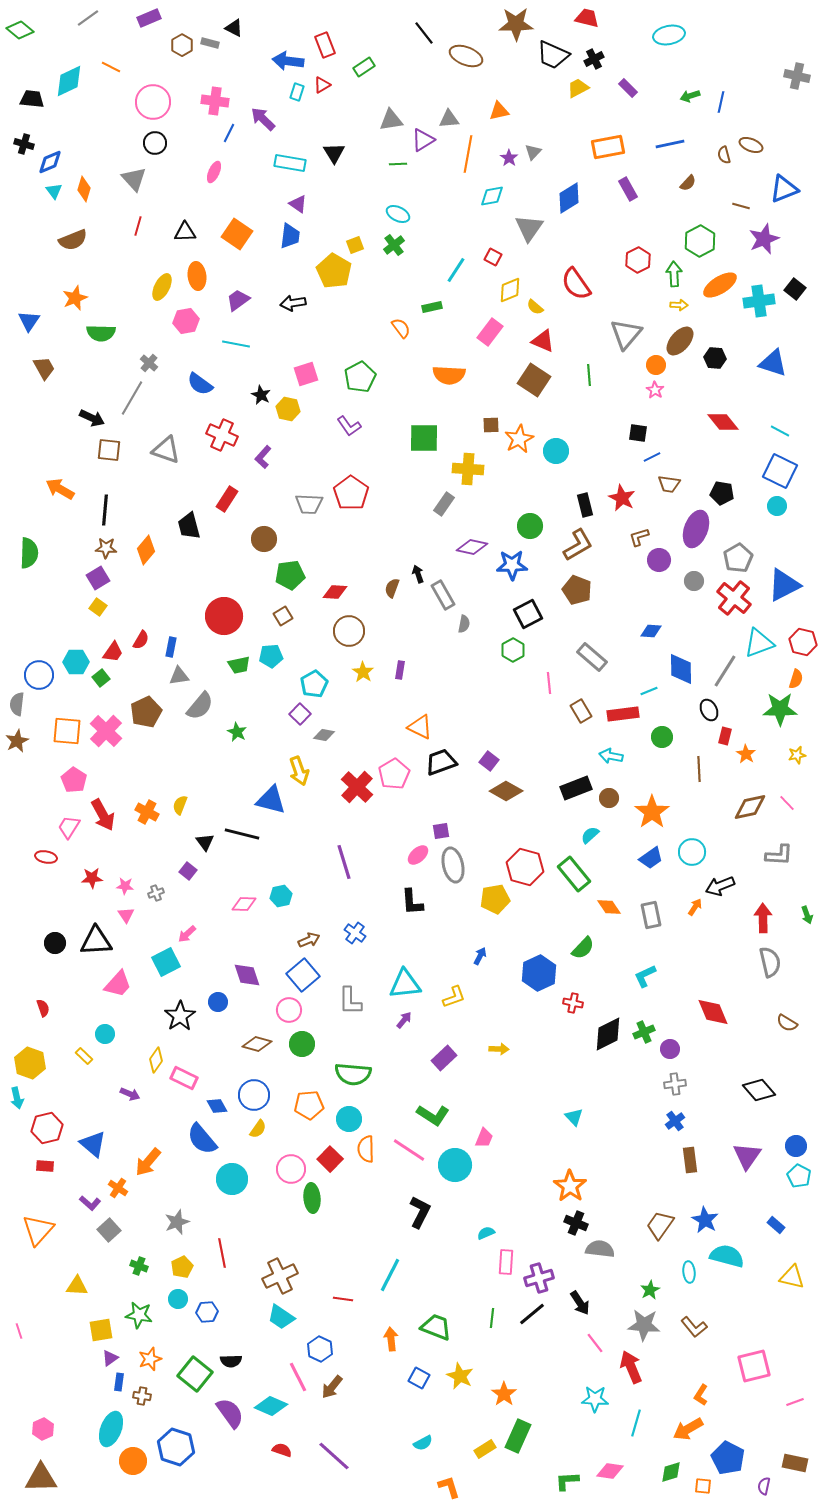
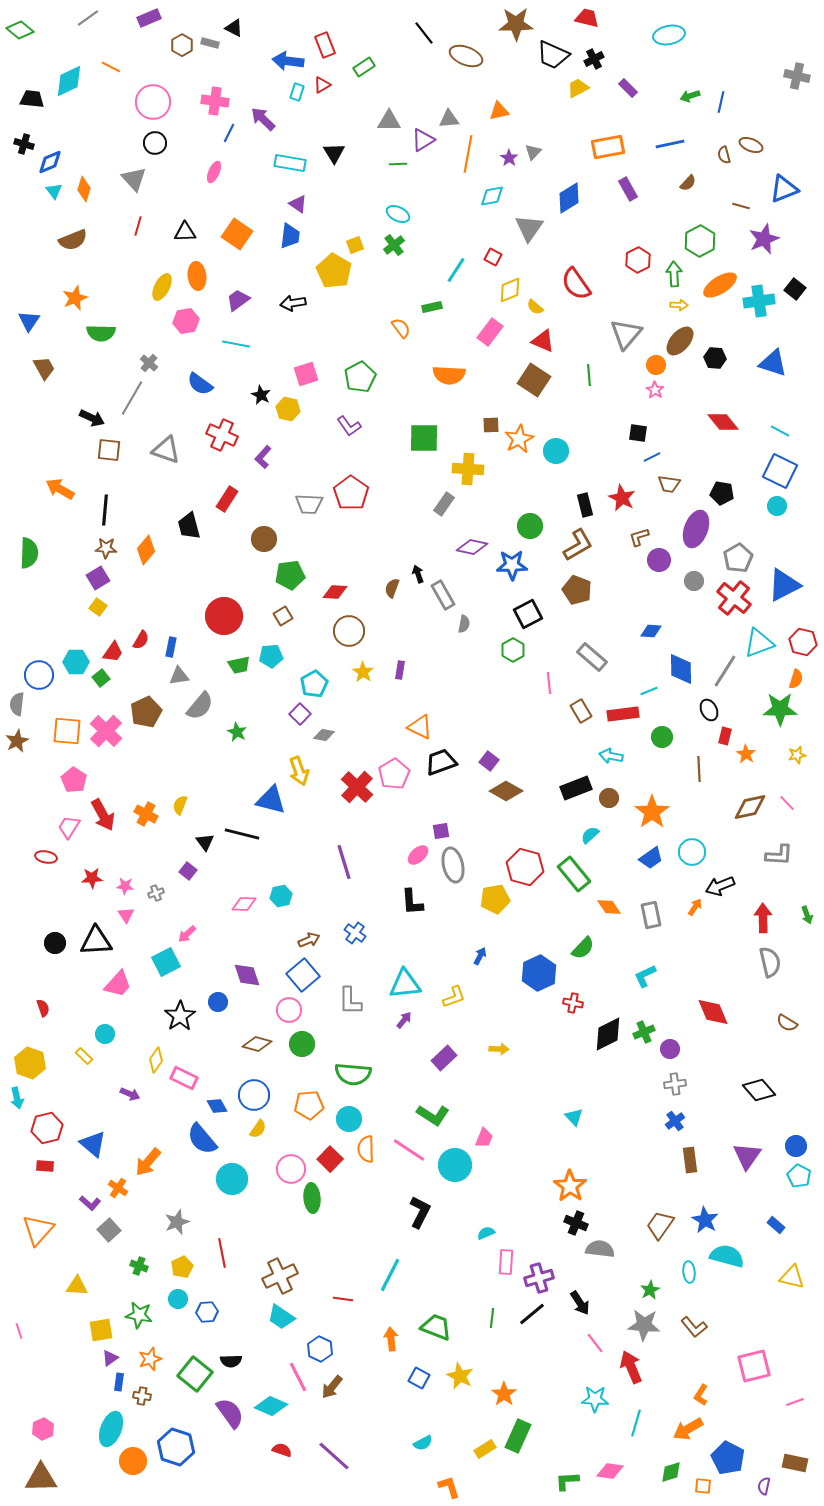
gray triangle at (391, 120): moved 2 px left, 1 px down; rotated 10 degrees clockwise
orange cross at (147, 812): moved 1 px left, 2 px down
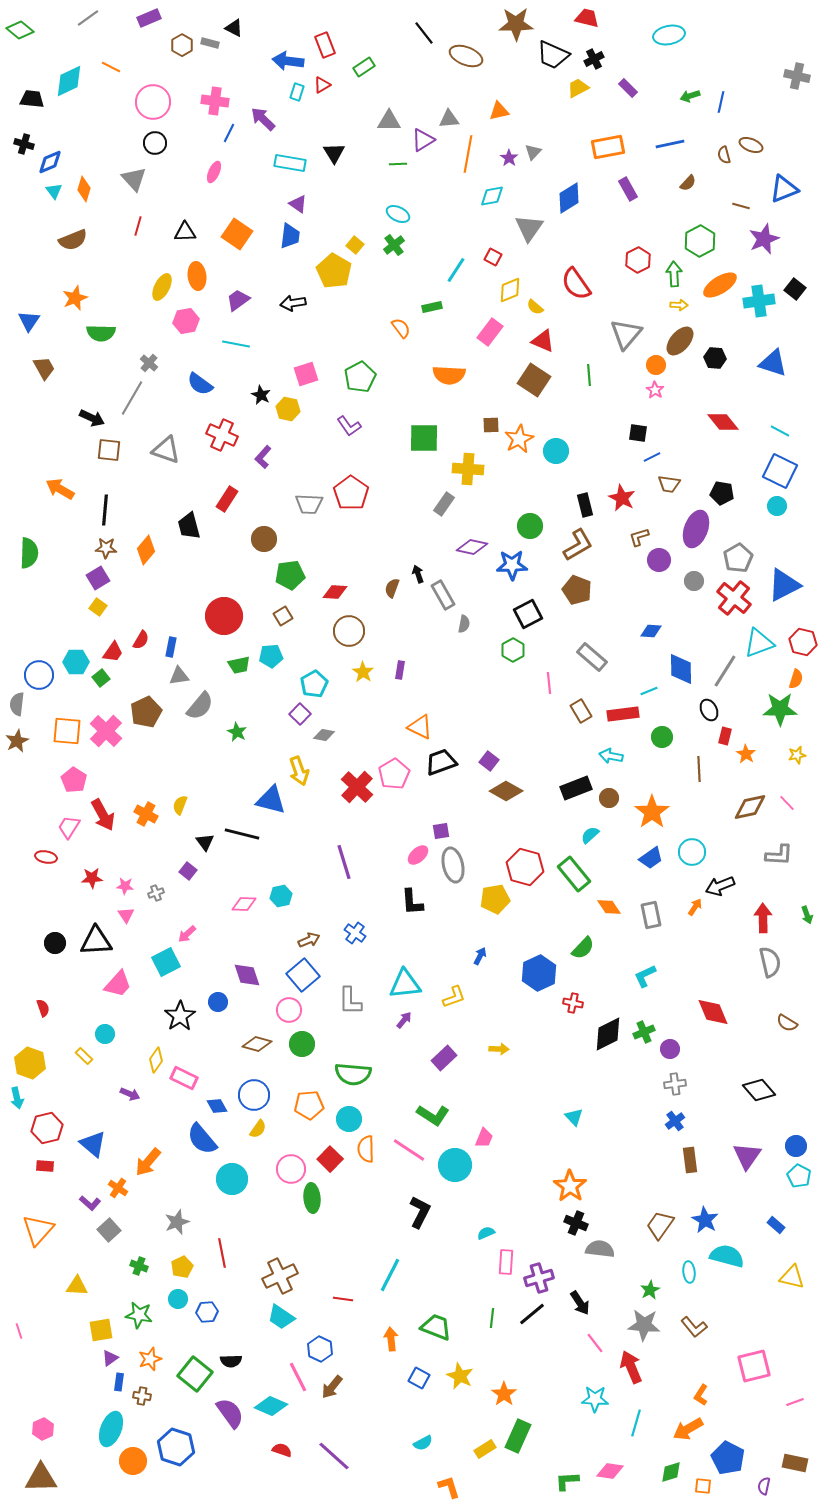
yellow square at (355, 245): rotated 30 degrees counterclockwise
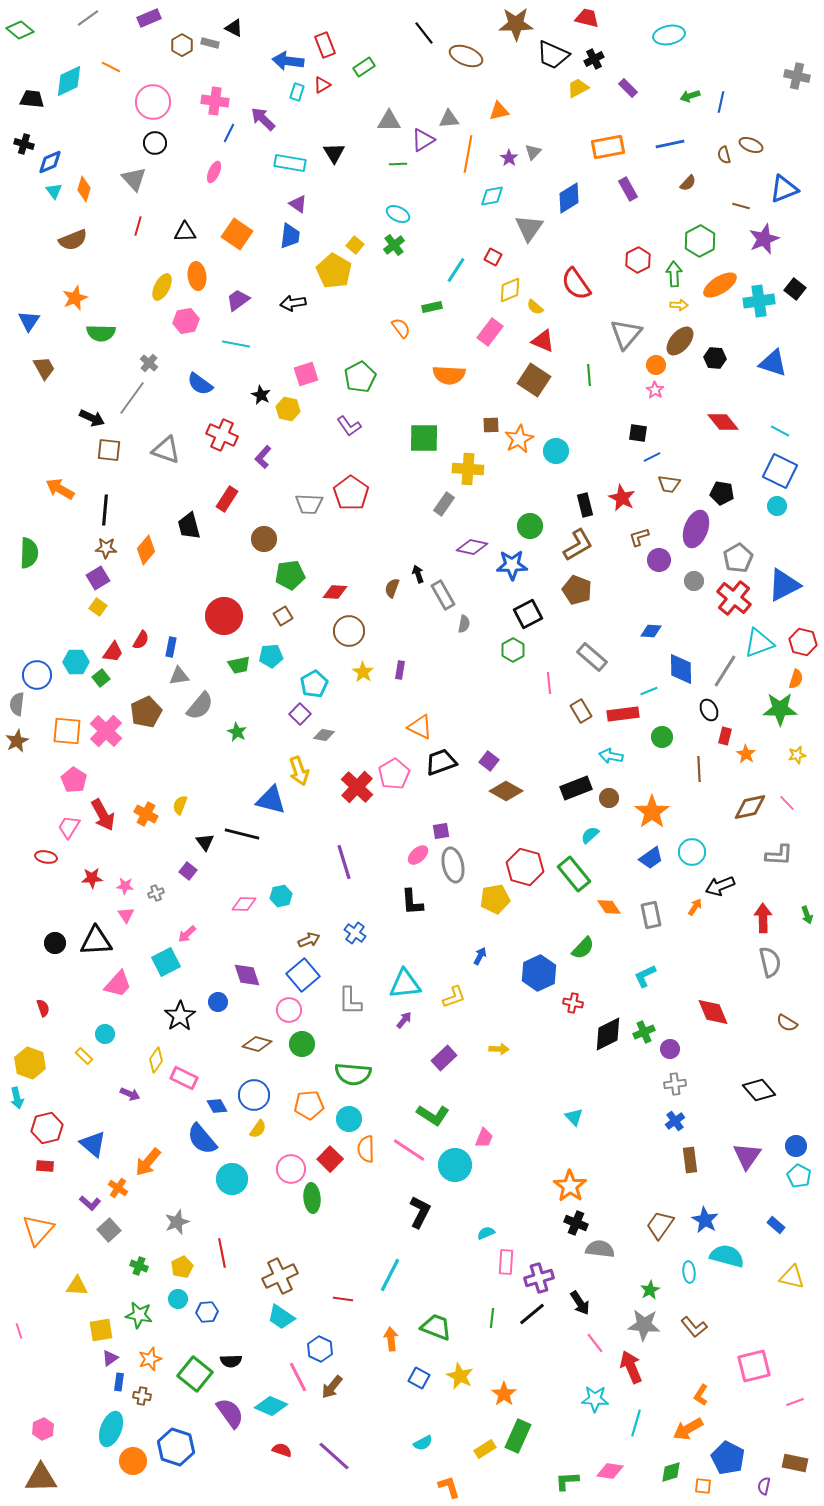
gray line at (132, 398): rotated 6 degrees clockwise
blue circle at (39, 675): moved 2 px left
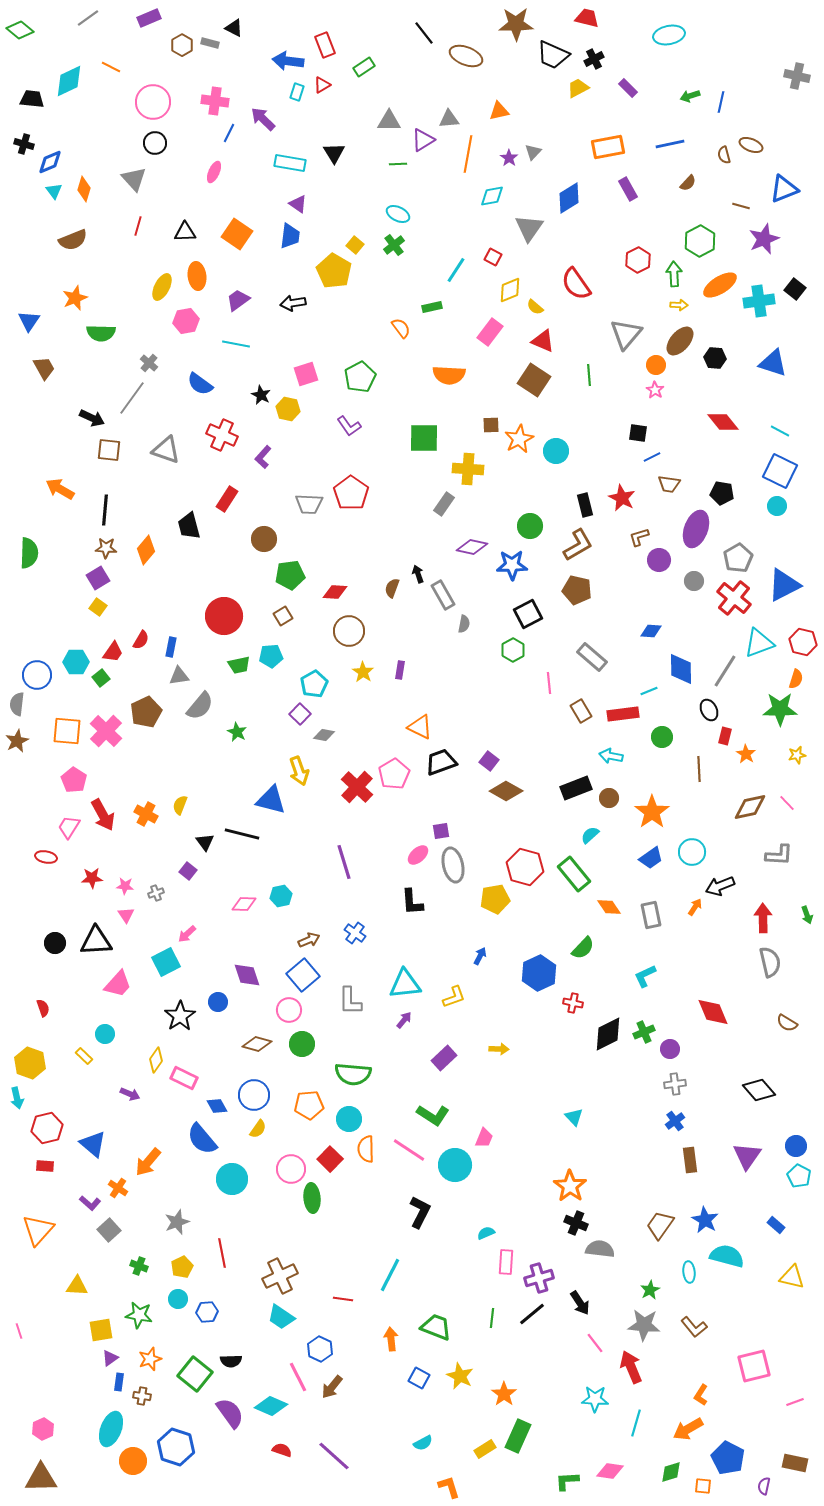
brown pentagon at (577, 590): rotated 8 degrees counterclockwise
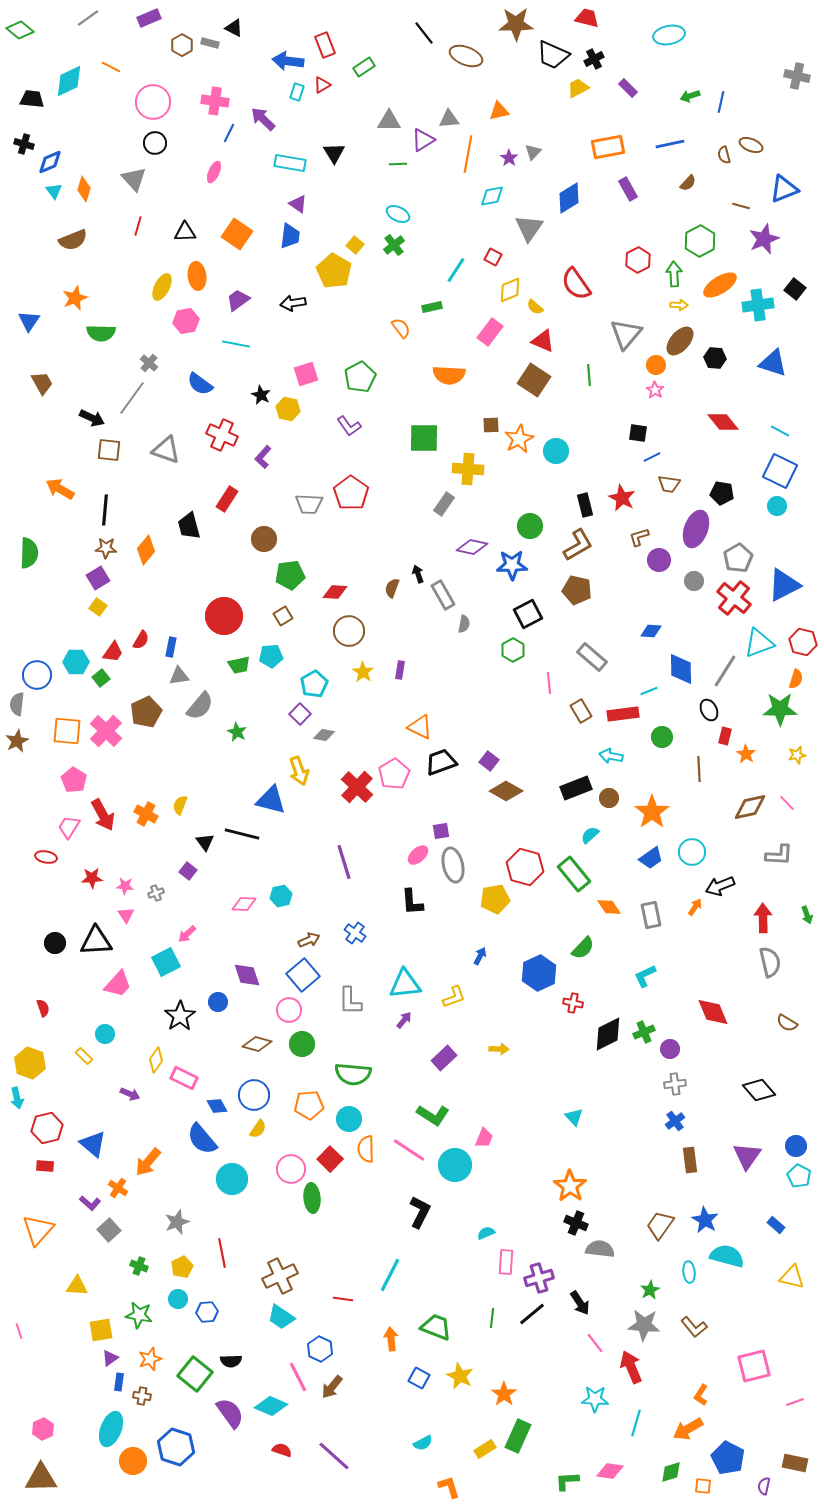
cyan cross at (759, 301): moved 1 px left, 4 px down
brown trapezoid at (44, 368): moved 2 px left, 15 px down
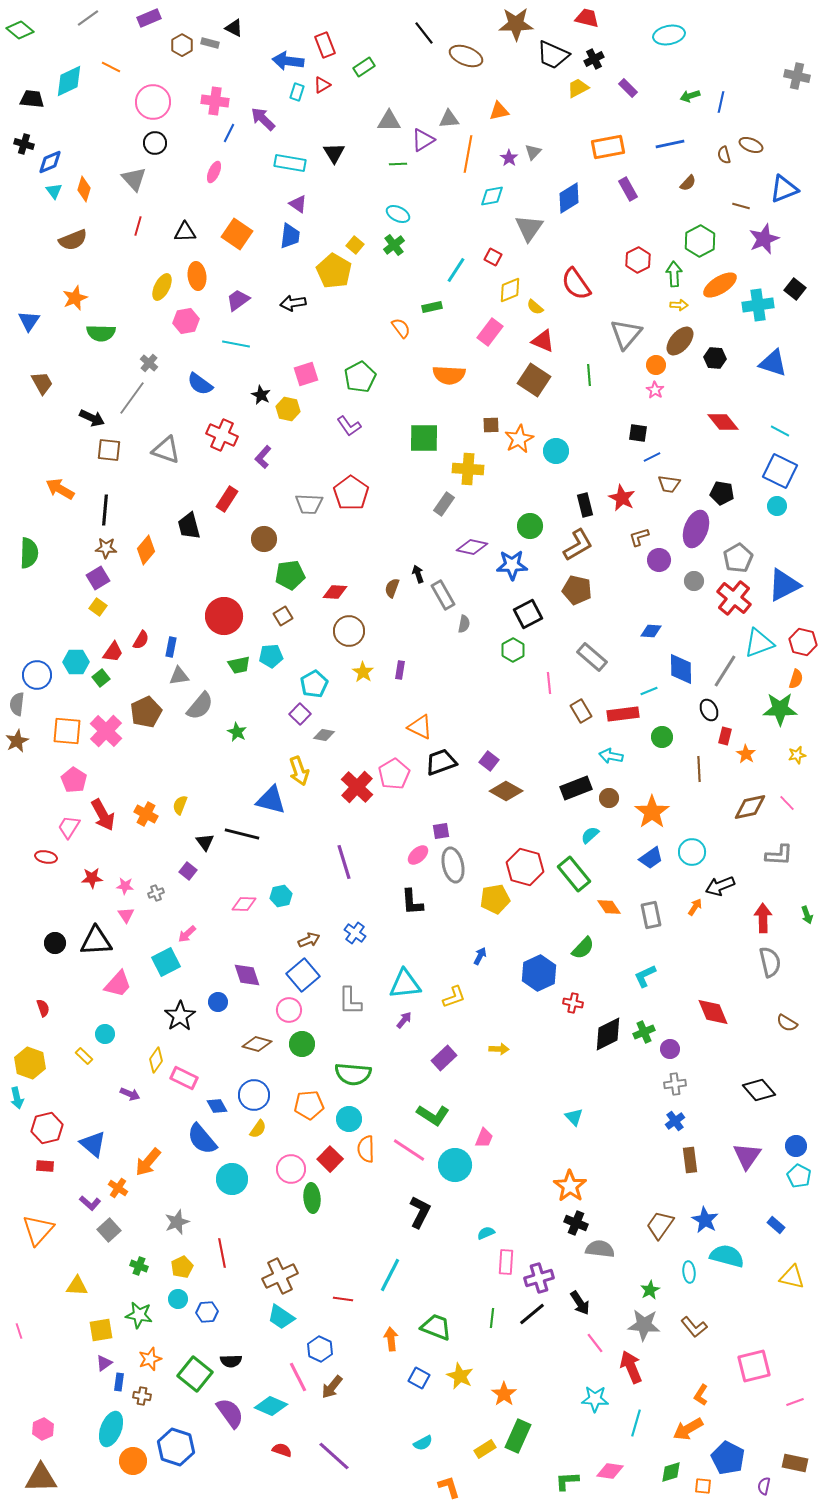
purple triangle at (110, 1358): moved 6 px left, 5 px down
